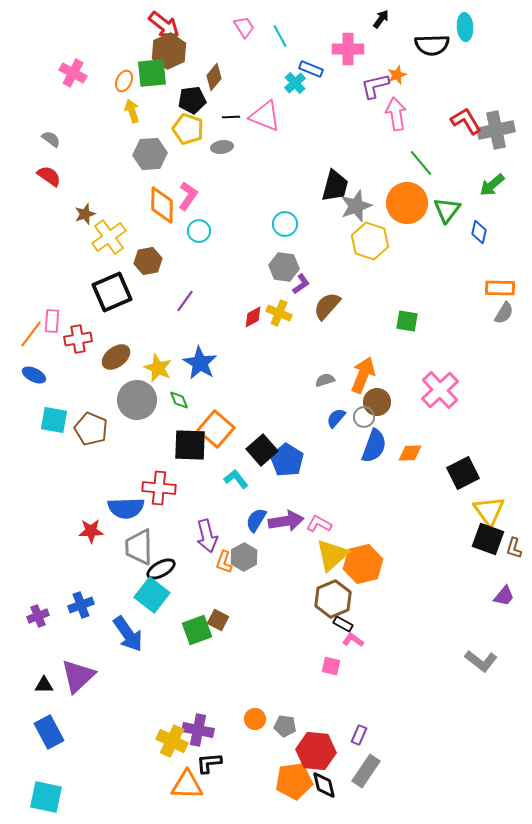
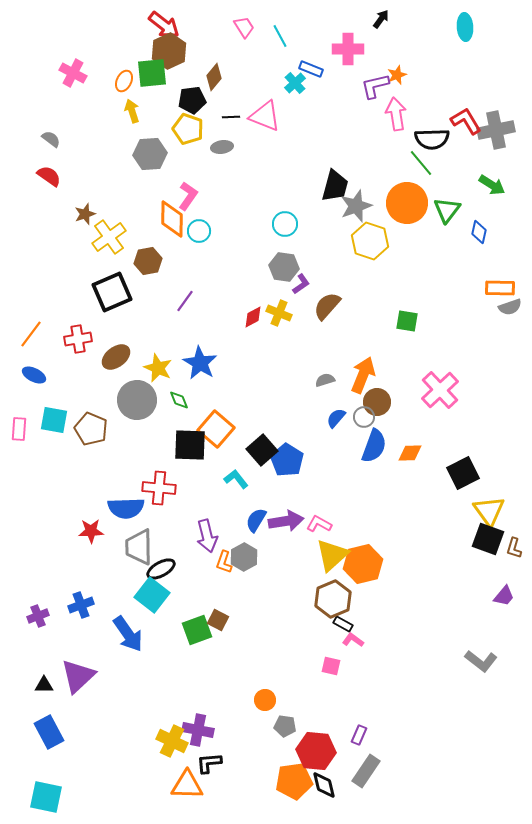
black semicircle at (432, 45): moved 94 px down
green arrow at (492, 185): rotated 108 degrees counterclockwise
orange diamond at (162, 205): moved 10 px right, 14 px down
gray semicircle at (504, 313): moved 6 px right, 6 px up; rotated 40 degrees clockwise
pink rectangle at (52, 321): moved 33 px left, 108 px down
orange circle at (255, 719): moved 10 px right, 19 px up
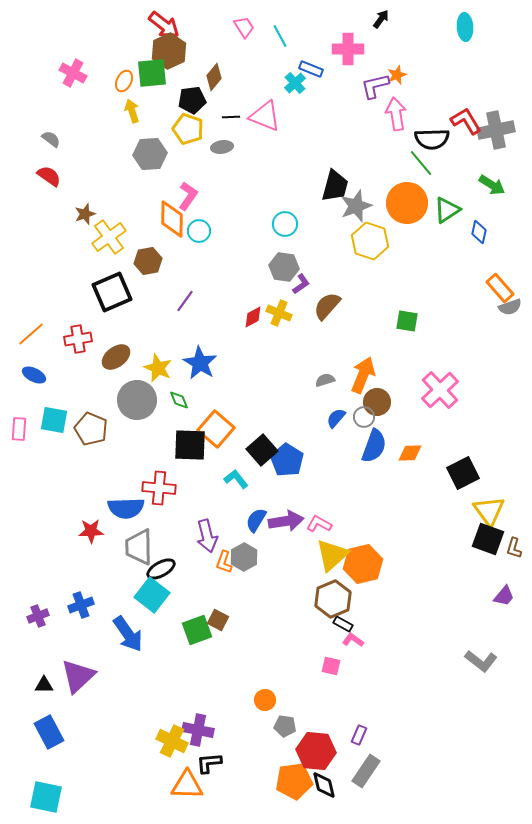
green triangle at (447, 210): rotated 20 degrees clockwise
orange rectangle at (500, 288): rotated 48 degrees clockwise
orange line at (31, 334): rotated 12 degrees clockwise
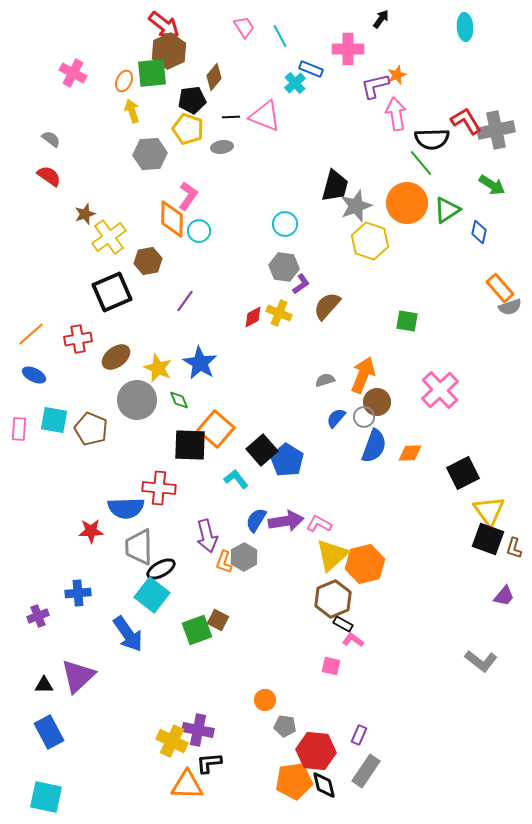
orange hexagon at (363, 564): moved 2 px right
blue cross at (81, 605): moved 3 px left, 12 px up; rotated 15 degrees clockwise
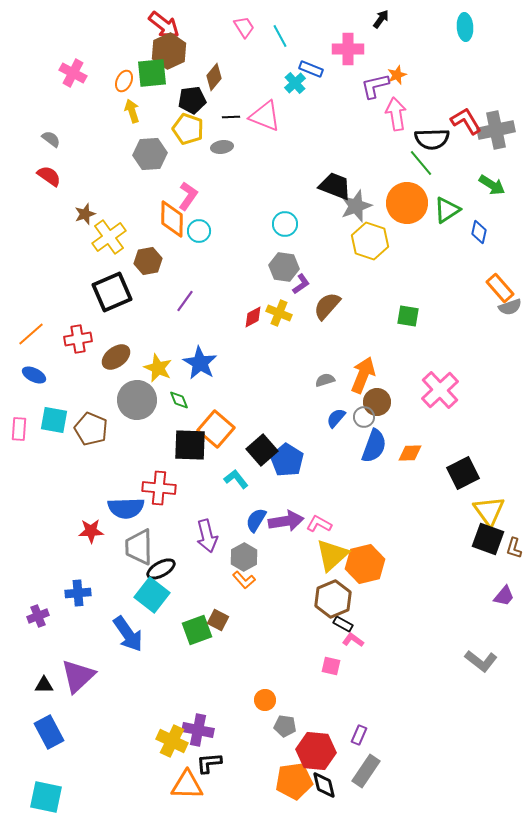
black trapezoid at (335, 186): rotated 84 degrees counterclockwise
green square at (407, 321): moved 1 px right, 5 px up
orange L-shape at (224, 562): moved 20 px right, 18 px down; rotated 60 degrees counterclockwise
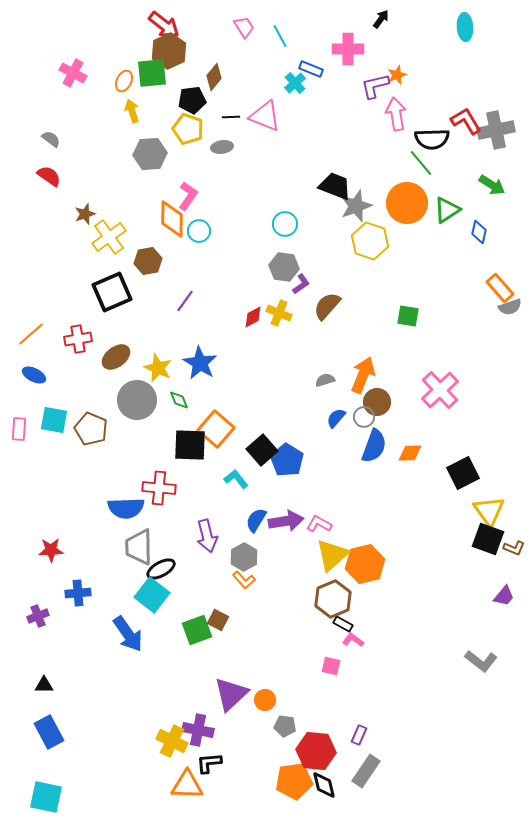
red star at (91, 531): moved 40 px left, 19 px down
brown L-shape at (514, 548): rotated 85 degrees counterclockwise
purple triangle at (78, 676): moved 153 px right, 18 px down
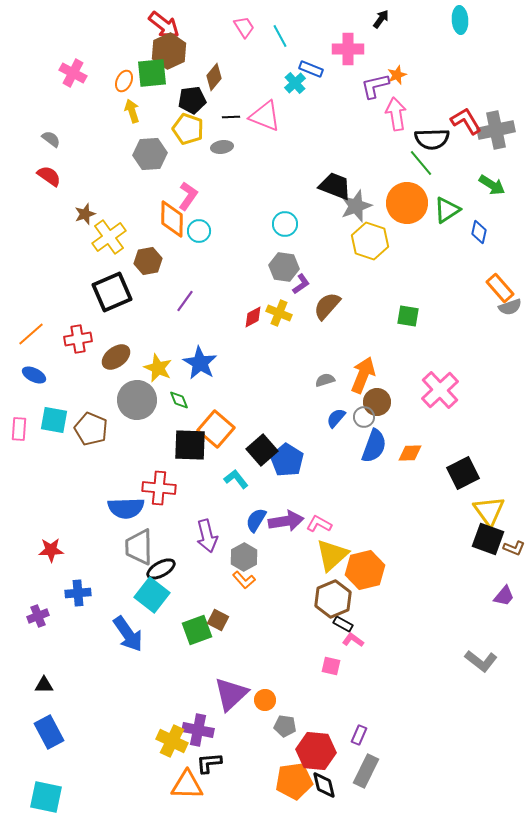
cyan ellipse at (465, 27): moved 5 px left, 7 px up
orange hexagon at (365, 564): moved 6 px down
gray rectangle at (366, 771): rotated 8 degrees counterclockwise
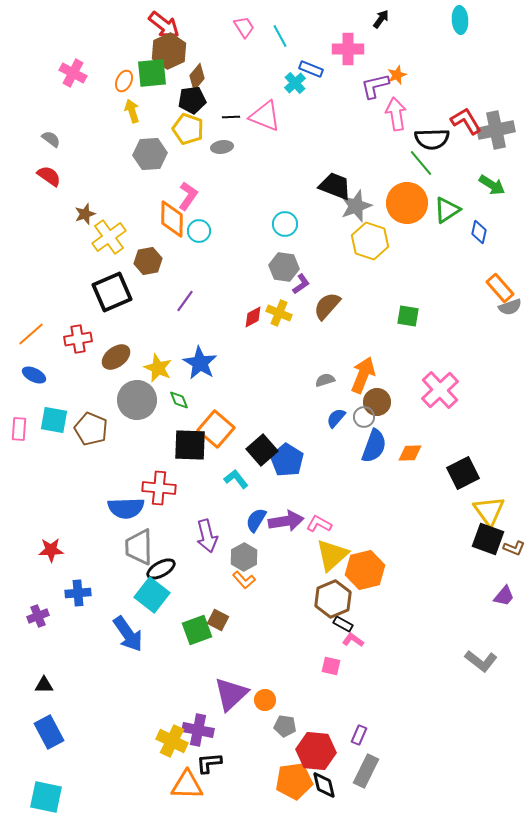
brown diamond at (214, 77): moved 17 px left
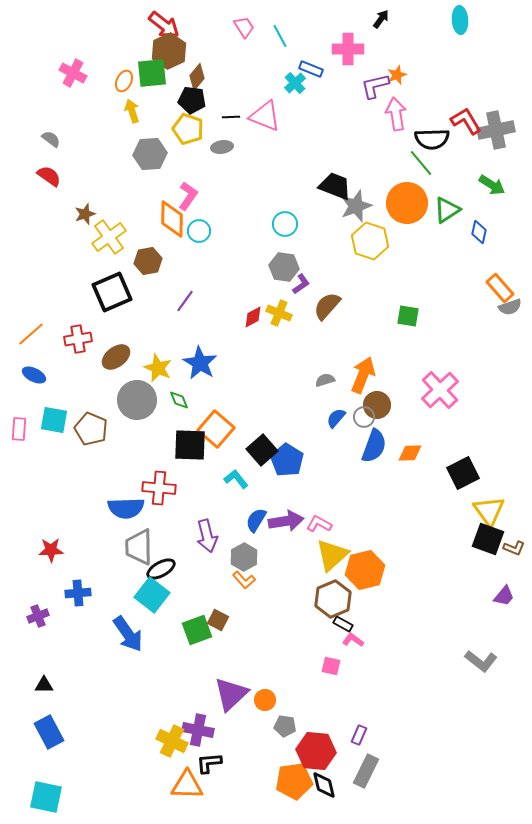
black pentagon at (192, 100): rotated 16 degrees clockwise
brown circle at (377, 402): moved 3 px down
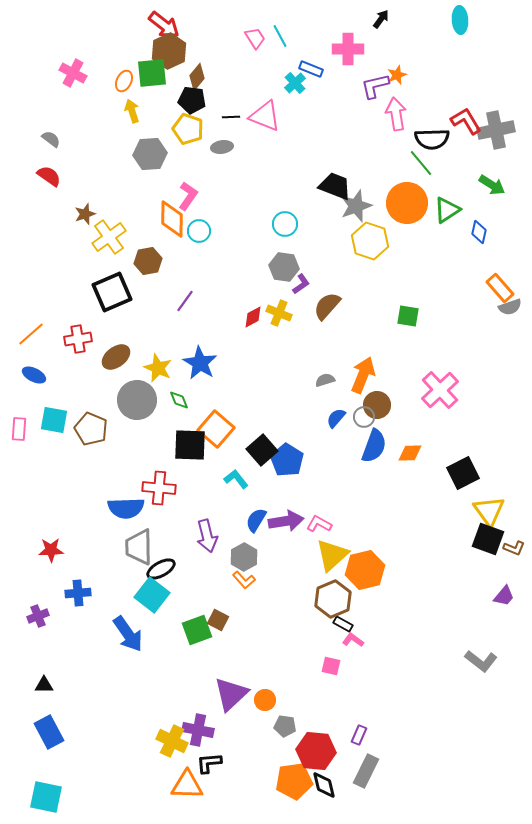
pink trapezoid at (244, 27): moved 11 px right, 11 px down
